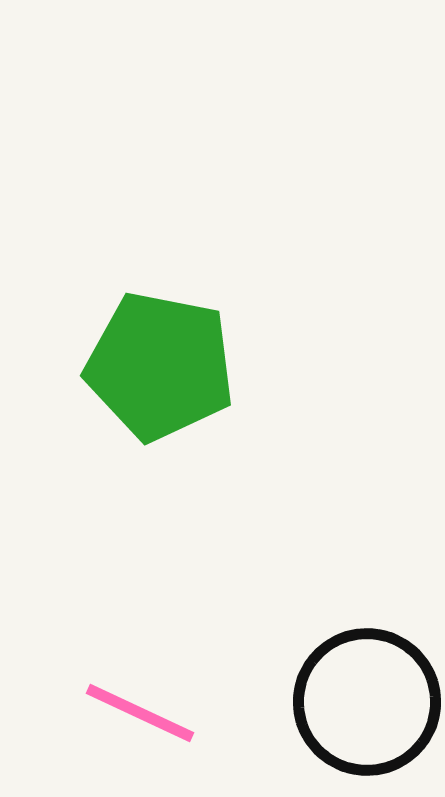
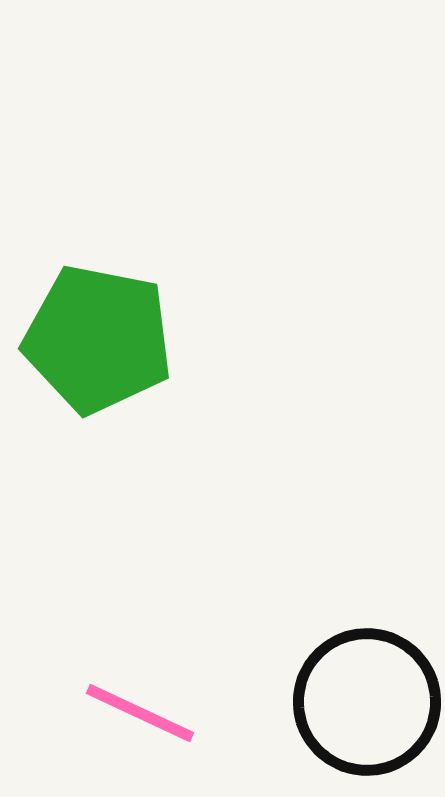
green pentagon: moved 62 px left, 27 px up
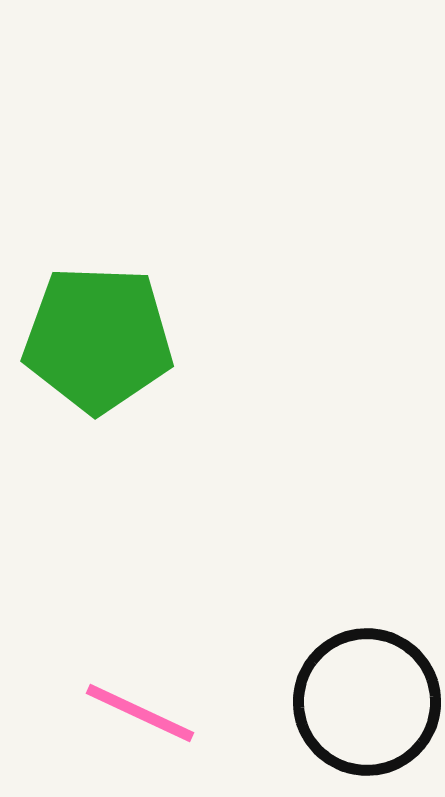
green pentagon: rotated 9 degrees counterclockwise
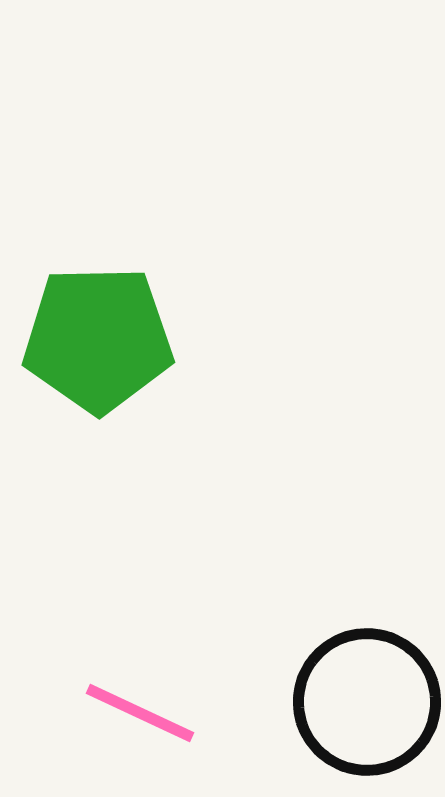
green pentagon: rotated 3 degrees counterclockwise
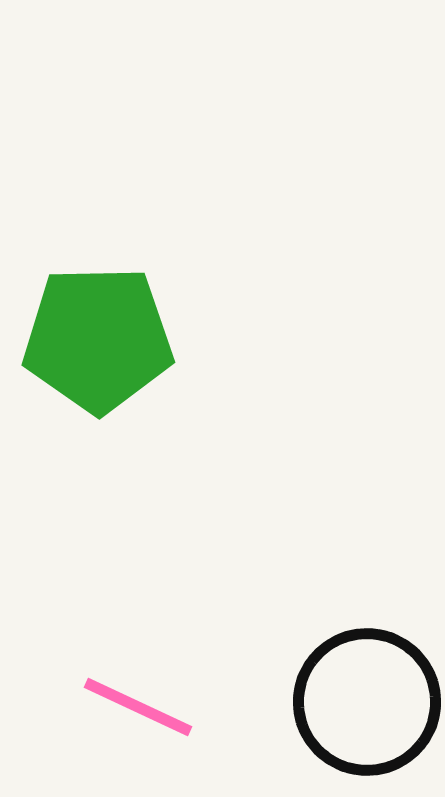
pink line: moved 2 px left, 6 px up
